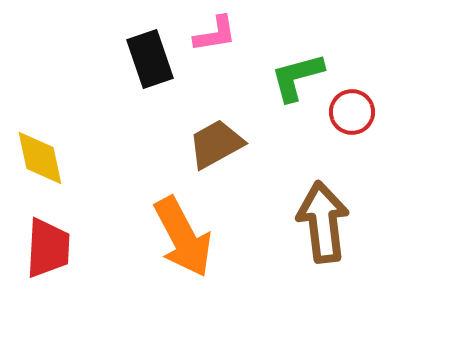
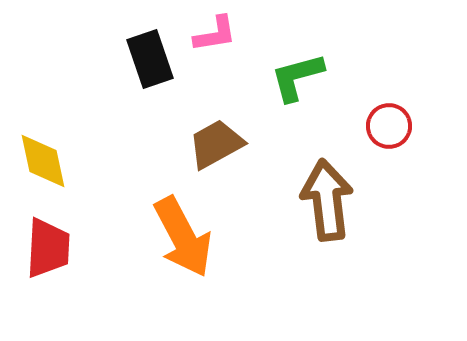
red circle: moved 37 px right, 14 px down
yellow diamond: moved 3 px right, 3 px down
brown arrow: moved 4 px right, 22 px up
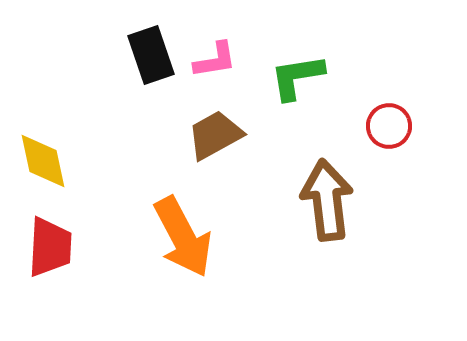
pink L-shape: moved 26 px down
black rectangle: moved 1 px right, 4 px up
green L-shape: rotated 6 degrees clockwise
brown trapezoid: moved 1 px left, 9 px up
red trapezoid: moved 2 px right, 1 px up
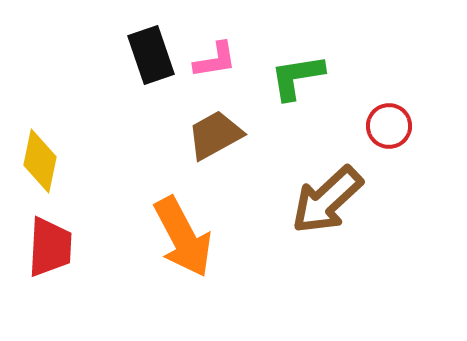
yellow diamond: moved 3 px left; rotated 24 degrees clockwise
brown arrow: rotated 126 degrees counterclockwise
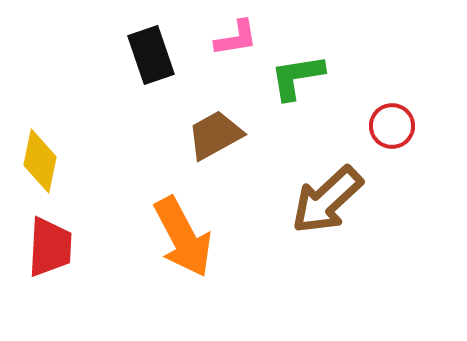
pink L-shape: moved 21 px right, 22 px up
red circle: moved 3 px right
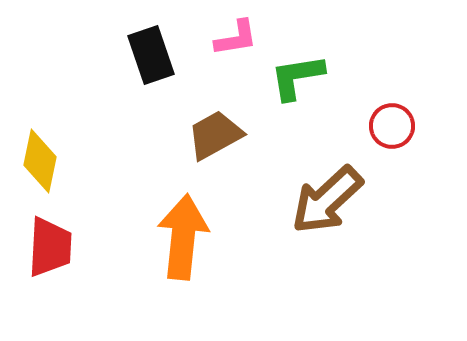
orange arrow: rotated 146 degrees counterclockwise
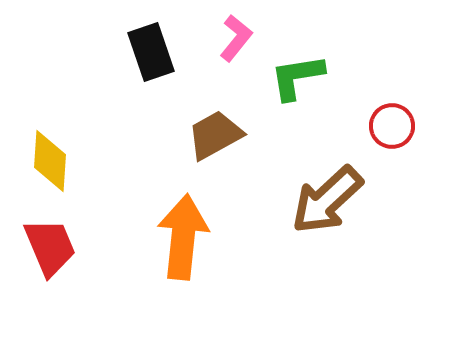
pink L-shape: rotated 42 degrees counterclockwise
black rectangle: moved 3 px up
yellow diamond: moved 10 px right; rotated 8 degrees counterclockwise
red trapezoid: rotated 26 degrees counterclockwise
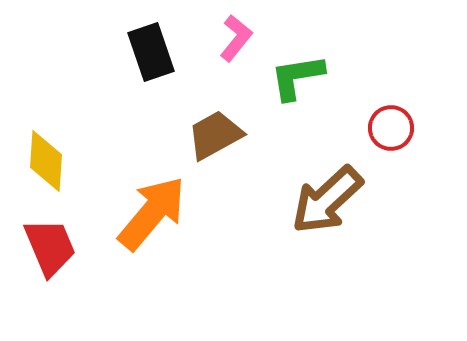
red circle: moved 1 px left, 2 px down
yellow diamond: moved 4 px left
orange arrow: moved 31 px left, 24 px up; rotated 34 degrees clockwise
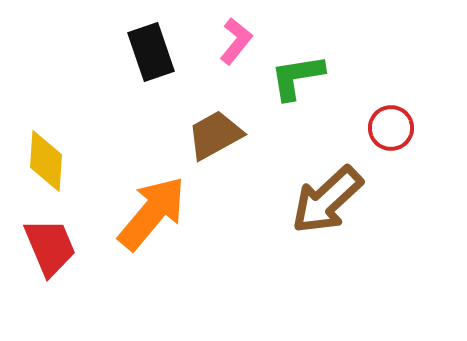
pink L-shape: moved 3 px down
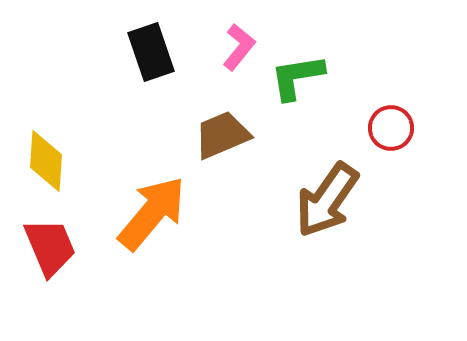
pink L-shape: moved 3 px right, 6 px down
brown trapezoid: moved 7 px right; rotated 6 degrees clockwise
brown arrow: rotated 12 degrees counterclockwise
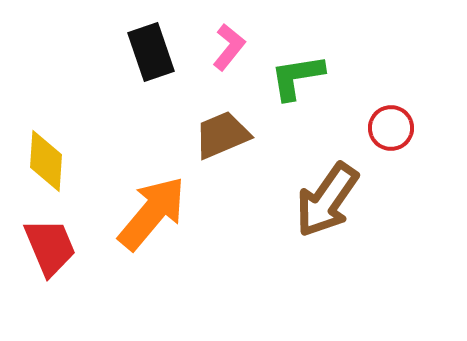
pink L-shape: moved 10 px left
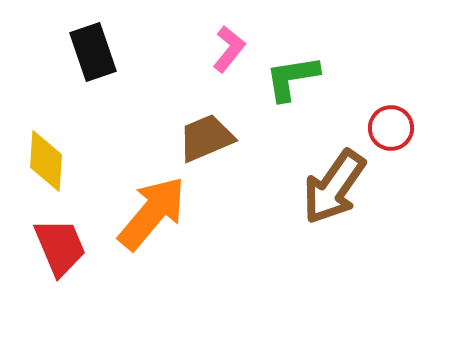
pink L-shape: moved 2 px down
black rectangle: moved 58 px left
green L-shape: moved 5 px left, 1 px down
brown trapezoid: moved 16 px left, 3 px down
brown arrow: moved 7 px right, 13 px up
red trapezoid: moved 10 px right
